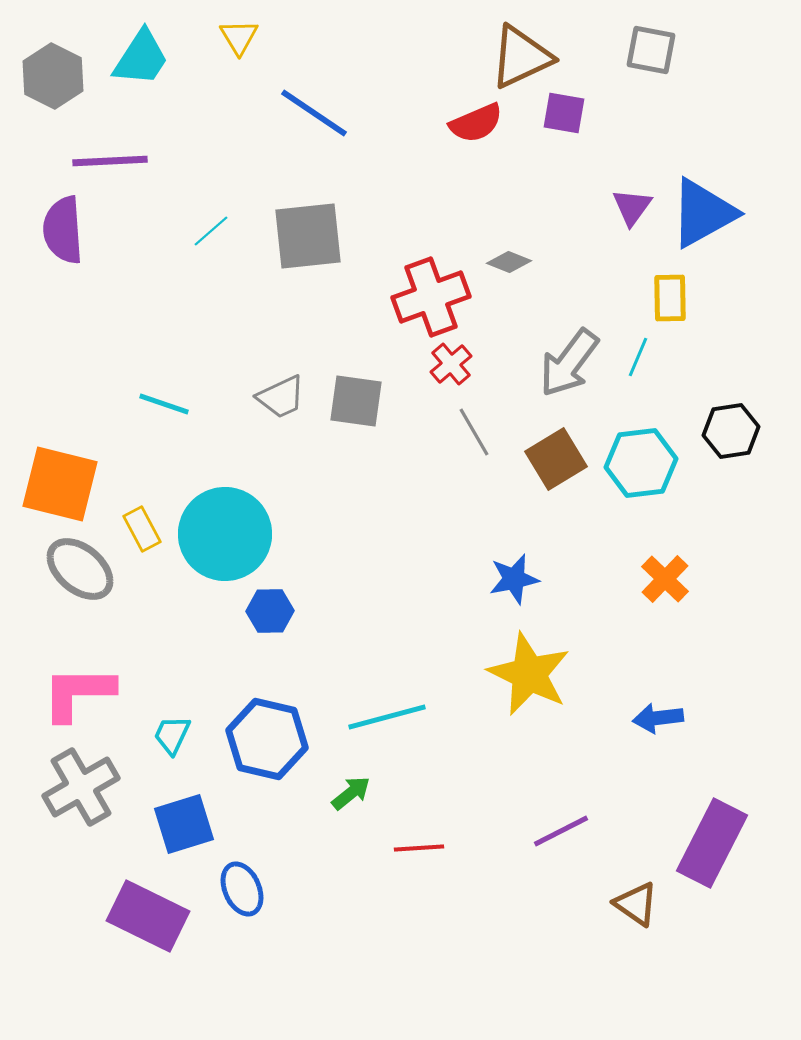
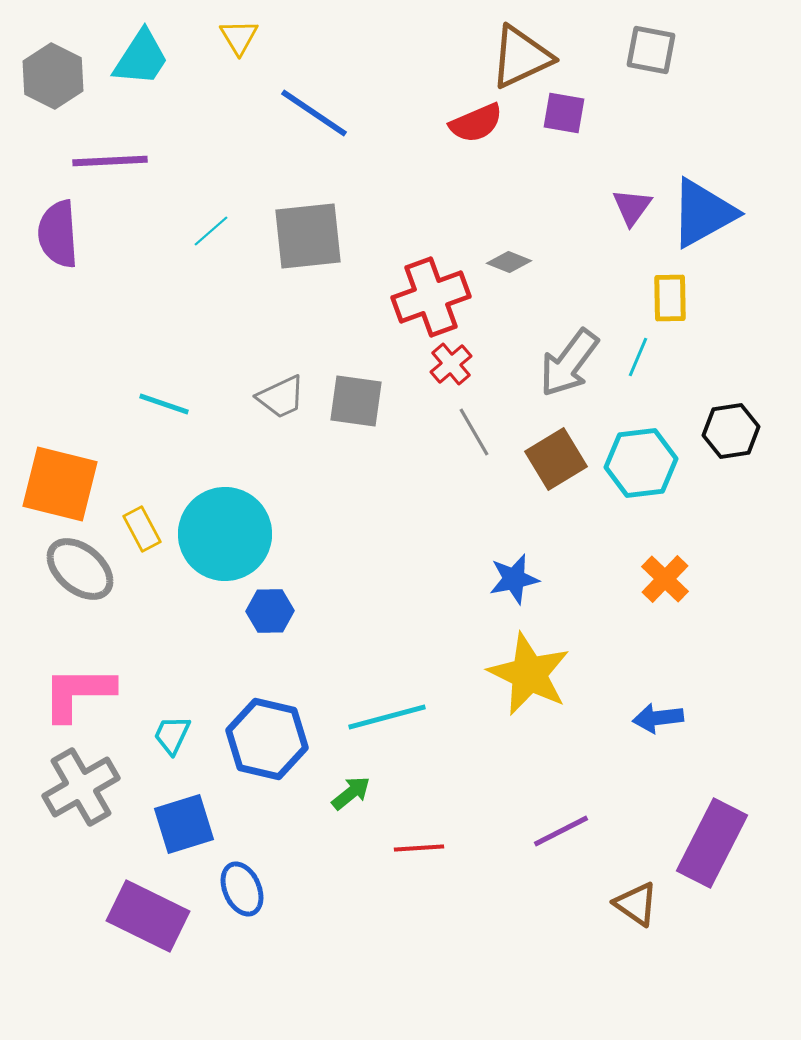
purple semicircle at (63, 230): moved 5 px left, 4 px down
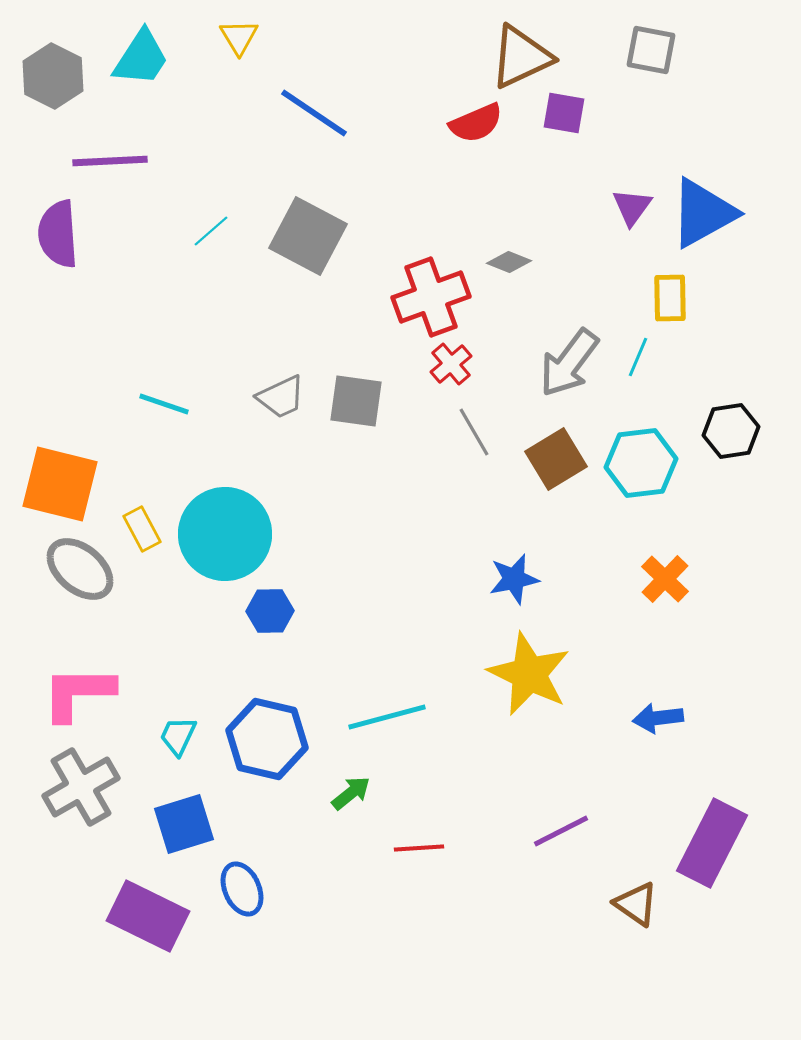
gray square at (308, 236): rotated 34 degrees clockwise
cyan trapezoid at (172, 735): moved 6 px right, 1 px down
